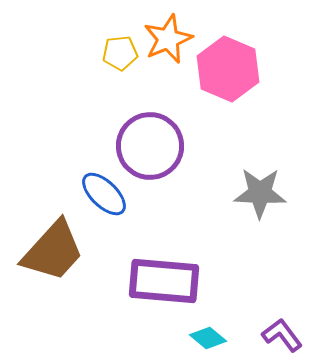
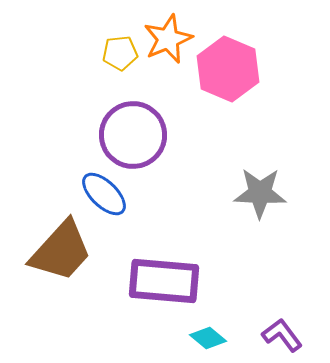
purple circle: moved 17 px left, 11 px up
brown trapezoid: moved 8 px right
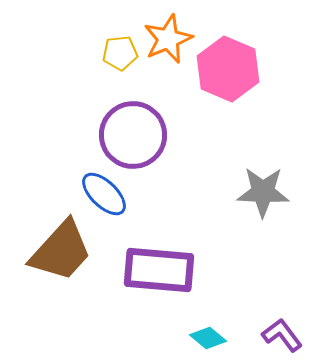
gray star: moved 3 px right, 1 px up
purple rectangle: moved 5 px left, 11 px up
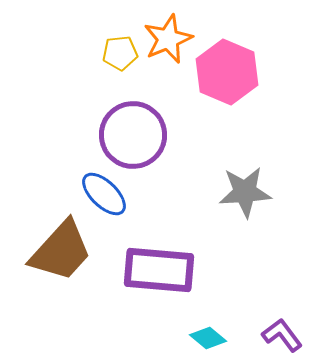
pink hexagon: moved 1 px left, 3 px down
gray star: moved 18 px left; rotated 6 degrees counterclockwise
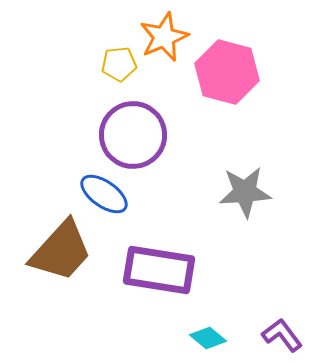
orange star: moved 4 px left, 2 px up
yellow pentagon: moved 1 px left, 11 px down
pink hexagon: rotated 8 degrees counterclockwise
blue ellipse: rotated 9 degrees counterclockwise
purple rectangle: rotated 4 degrees clockwise
